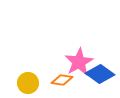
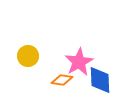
blue diamond: moved 6 px down; rotated 52 degrees clockwise
yellow circle: moved 27 px up
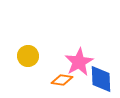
blue diamond: moved 1 px right, 1 px up
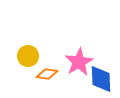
orange diamond: moved 15 px left, 6 px up
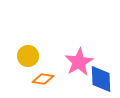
orange diamond: moved 4 px left, 5 px down
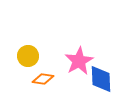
pink star: moved 1 px up
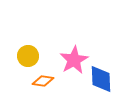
pink star: moved 5 px left, 1 px up
orange diamond: moved 2 px down
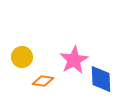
yellow circle: moved 6 px left, 1 px down
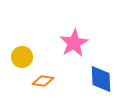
pink star: moved 17 px up
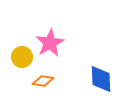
pink star: moved 24 px left
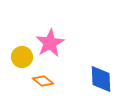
orange diamond: rotated 30 degrees clockwise
